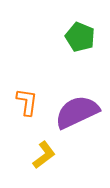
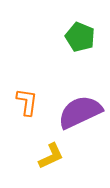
purple semicircle: moved 3 px right
yellow L-shape: moved 7 px right, 1 px down; rotated 12 degrees clockwise
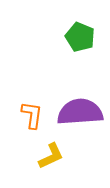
orange L-shape: moved 5 px right, 13 px down
purple semicircle: rotated 21 degrees clockwise
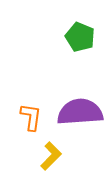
orange L-shape: moved 1 px left, 2 px down
yellow L-shape: rotated 20 degrees counterclockwise
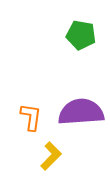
green pentagon: moved 1 px right, 2 px up; rotated 12 degrees counterclockwise
purple semicircle: moved 1 px right
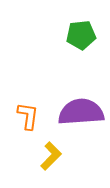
green pentagon: rotated 16 degrees counterclockwise
orange L-shape: moved 3 px left, 1 px up
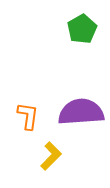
green pentagon: moved 1 px right, 6 px up; rotated 24 degrees counterclockwise
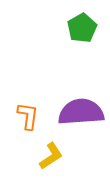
green pentagon: moved 1 px up
yellow L-shape: rotated 12 degrees clockwise
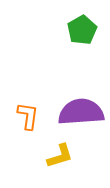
green pentagon: moved 2 px down
yellow L-shape: moved 9 px right; rotated 16 degrees clockwise
